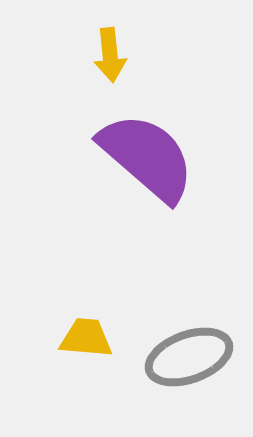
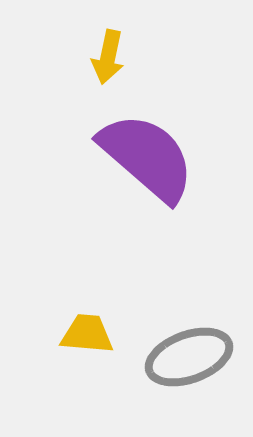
yellow arrow: moved 2 px left, 2 px down; rotated 18 degrees clockwise
yellow trapezoid: moved 1 px right, 4 px up
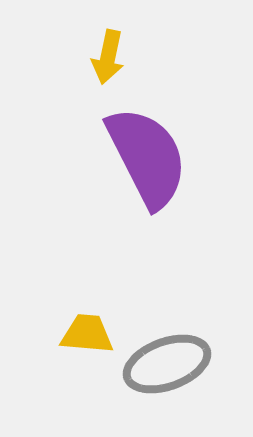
purple semicircle: rotated 22 degrees clockwise
gray ellipse: moved 22 px left, 7 px down
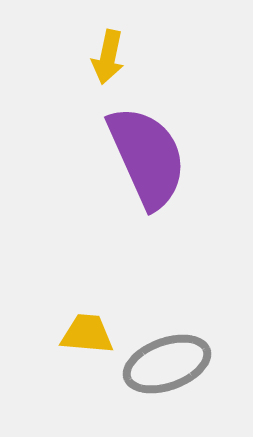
purple semicircle: rotated 3 degrees clockwise
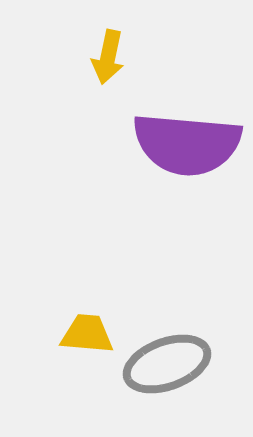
purple semicircle: moved 40 px right, 13 px up; rotated 119 degrees clockwise
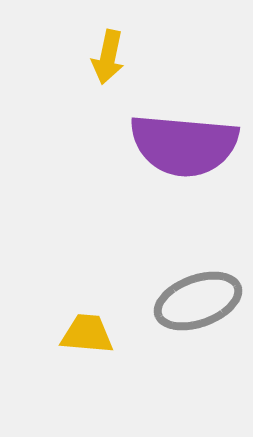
purple semicircle: moved 3 px left, 1 px down
gray ellipse: moved 31 px right, 63 px up
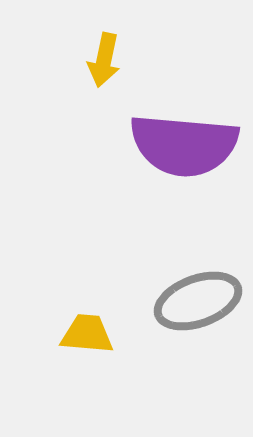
yellow arrow: moved 4 px left, 3 px down
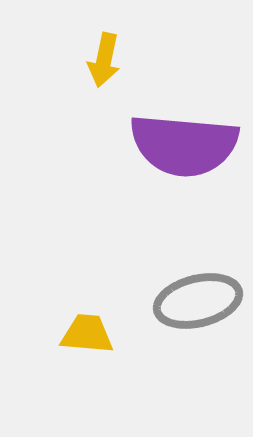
gray ellipse: rotated 6 degrees clockwise
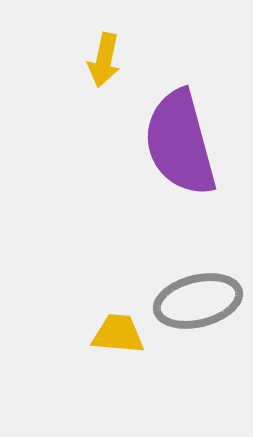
purple semicircle: moved 4 px left, 2 px up; rotated 70 degrees clockwise
yellow trapezoid: moved 31 px right
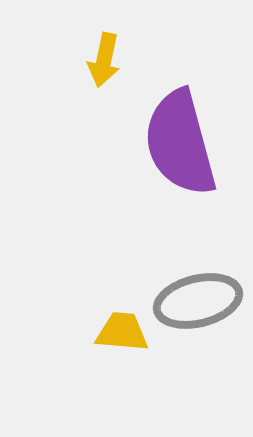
yellow trapezoid: moved 4 px right, 2 px up
